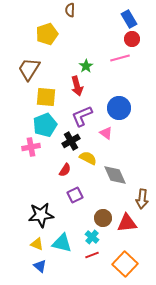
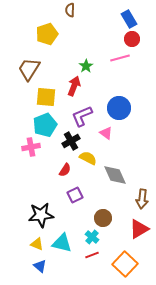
red arrow: moved 3 px left; rotated 144 degrees counterclockwise
red triangle: moved 12 px right, 6 px down; rotated 25 degrees counterclockwise
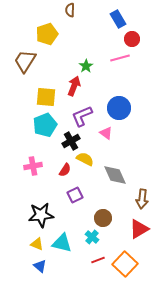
blue rectangle: moved 11 px left
brown trapezoid: moved 4 px left, 8 px up
pink cross: moved 2 px right, 19 px down
yellow semicircle: moved 3 px left, 1 px down
red line: moved 6 px right, 5 px down
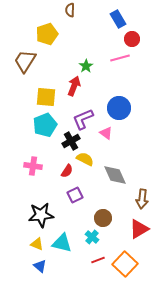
purple L-shape: moved 1 px right, 3 px down
pink cross: rotated 18 degrees clockwise
red semicircle: moved 2 px right, 1 px down
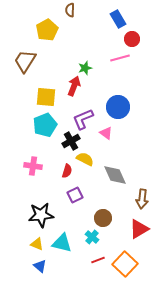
yellow pentagon: moved 4 px up; rotated 10 degrees counterclockwise
green star: moved 1 px left, 2 px down; rotated 16 degrees clockwise
blue circle: moved 1 px left, 1 px up
red semicircle: rotated 16 degrees counterclockwise
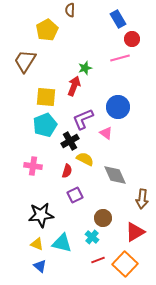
black cross: moved 1 px left
red triangle: moved 4 px left, 3 px down
